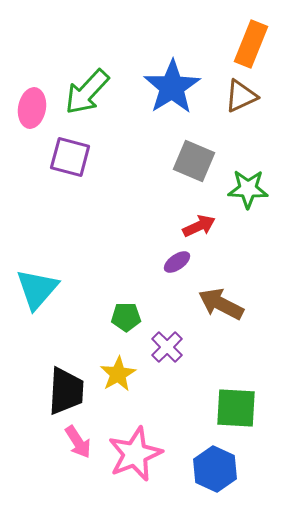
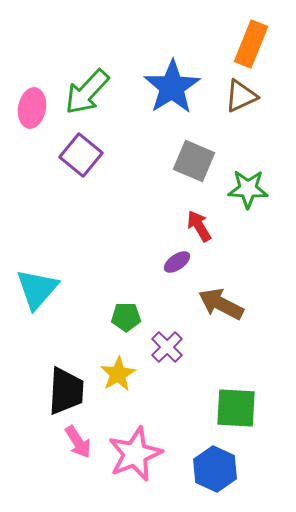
purple square: moved 11 px right, 2 px up; rotated 24 degrees clockwise
red arrow: rotated 96 degrees counterclockwise
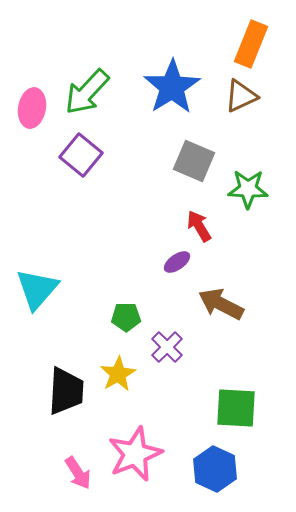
pink arrow: moved 31 px down
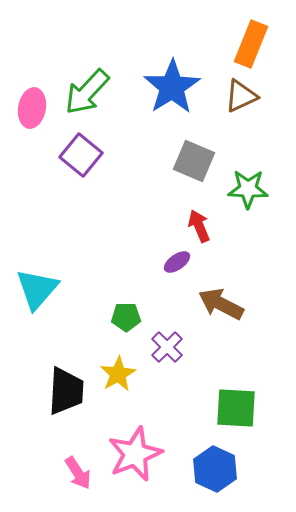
red arrow: rotated 8 degrees clockwise
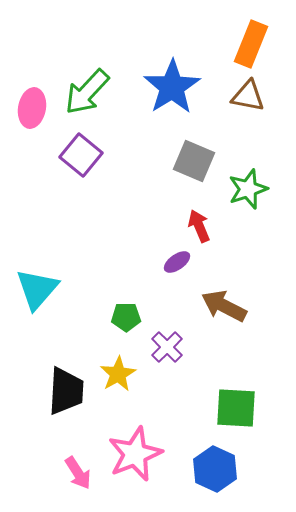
brown triangle: moved 7 px right; rotated 36 degrees clockwise
green star: rotated 21 degrees counterclockwise
brown arrow: moved 3 px right, 2 px down
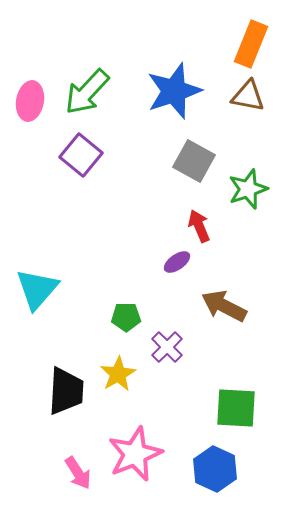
blue star: moved 2 px right, 4 px down; rotated 14 degrees clockwise
pink ellipse: moved 2 px left, 7 px up
gray square: rotated 6 degrees clockwise
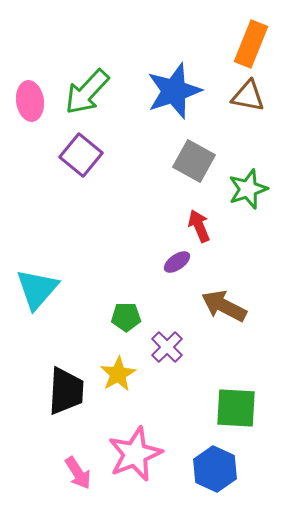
pink ellipse: rotated 18 degrees counterclockwise
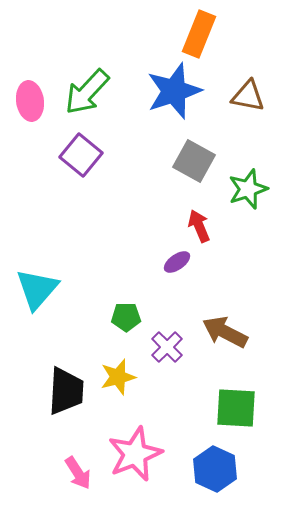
orange rectangle: moved 52 px left, 10 px up
brown arrow: moved 1 px right, 26 px down
yellow star: moved 3 px down; rotated 15 degrees clockwise
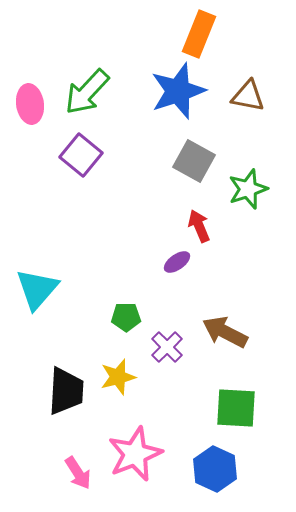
blue star: moved 4 px right
pink ellipse: moved 3 px down
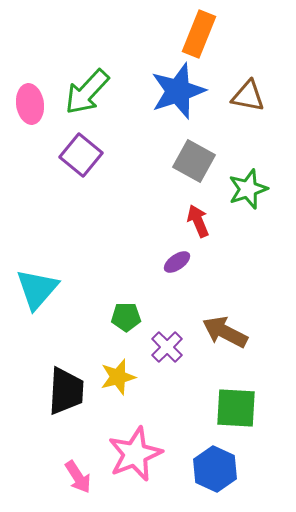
red arrow: moved 1 px left, 5 px up
pink arrow: moved 4 px down
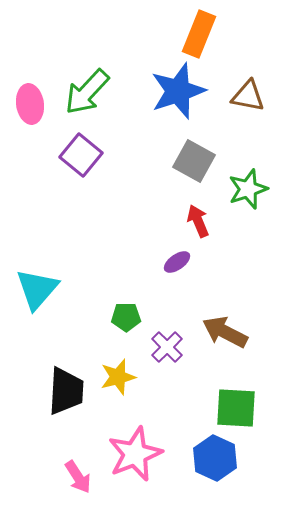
blue hexagon: moved 11 px up
